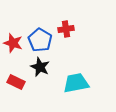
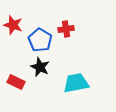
red star: moved 18 px up
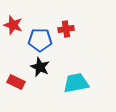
blue pentagon: rotated 30 degrees counterclockwise
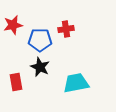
red star: rotated 30 degrees counterclockwise
red rectangle: rotated 54 degrees clockwise
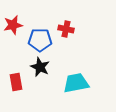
red cross: rotated 21 degrees clockwise
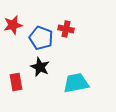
blue pentagon: moved 1 px right, 2 px up; rotated 20 degrees clockwise
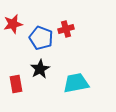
red star: moved 1 px up
red cross: rotated 28 degrees counterclockwise
black star: moved 2 px down; rotated 18 degrees clockwise
red rectangle: moved 2 px down
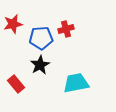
blue pentagon: rotated 25 degrees counterclockwise
black star: moved 4 px up
red rectangle: rotated 30 degrees counterclockwise
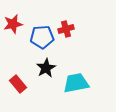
blue pentagon: moved 1 px right, 1 px up
black star: moved 6 px right, 3 px down
red rectangle: moved 2 px right
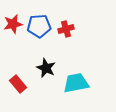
blue pentagon: moved 3 px left, 11 px up
black star: rotated 18 degrees counterclockwise
